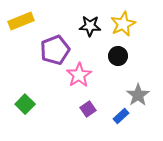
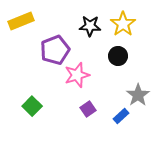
yellow star: rotated 10 degrees counterclockwise
pink star: moved 2 px left; rotated 15 degrees clockwise
green square: moved 7 px right, 2 px down
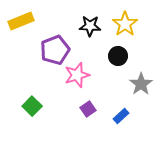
yellow star: moved 2 px right
gray star: moved 3 px right, 11 px up
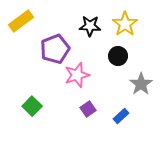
yellow rectangle: rotated 15 degrees counterclockwise
purple pentagon: moved 1 px up
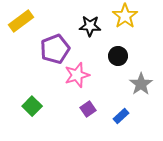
yellow star: moved 8 px up
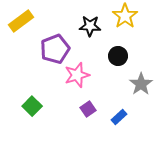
blue rectangle: moved 2 px left, 1 px down
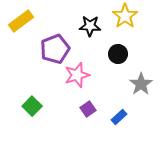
black circle: moved 2 px up
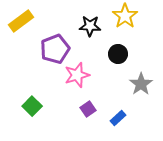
blue rectangle: moved 1 px left, 1 px down
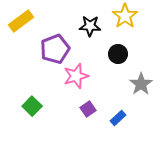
pink star: moved 1 px left, 1 px down
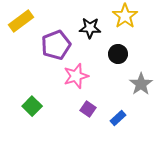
black star: moved 2 px down
purple pentagon: moved 1 px right, 4 px up
purple square: rotated 21 degrees counterclockwise
